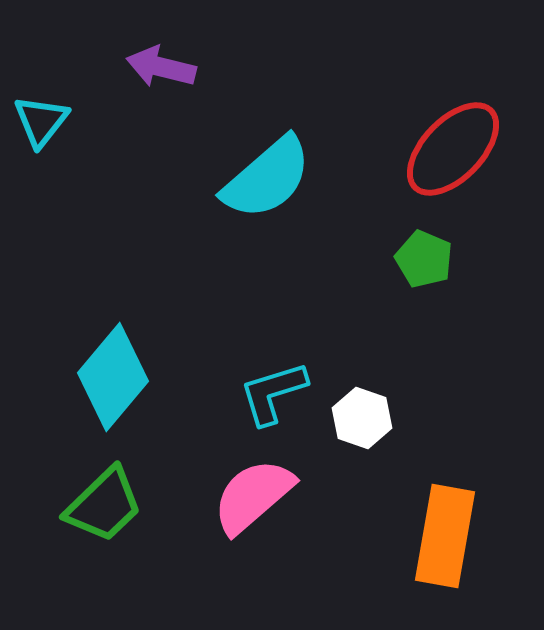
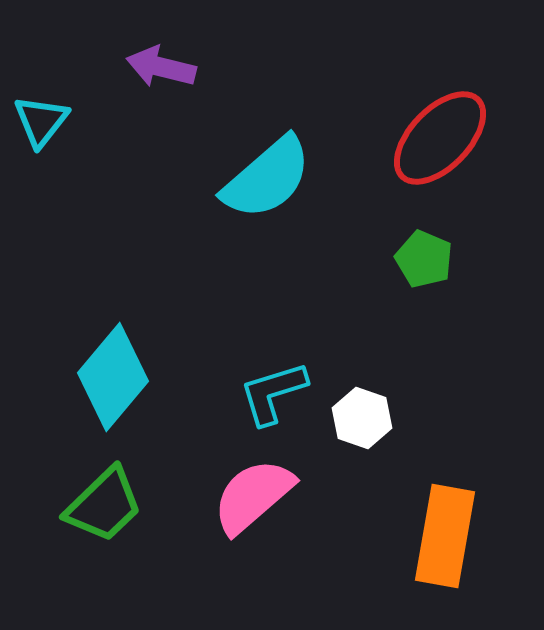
red ellipse: moved 13 px left, 11 px up
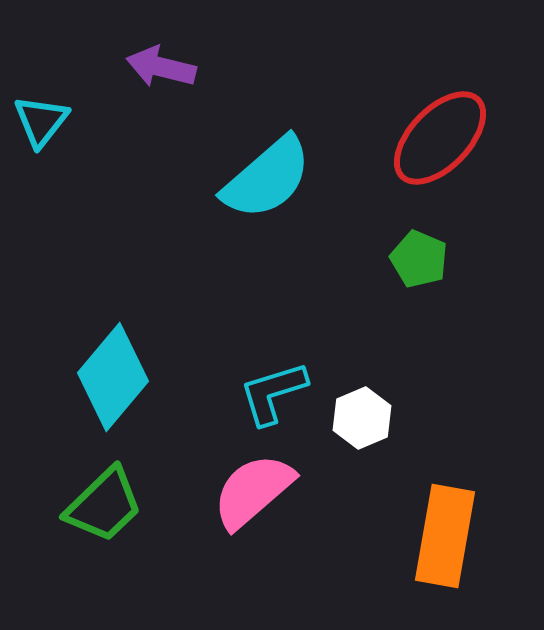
green pentagon: moved 5 px left
white hexagon: rotated 18 degrees clockwise
pink semicircle: moved 5 px up
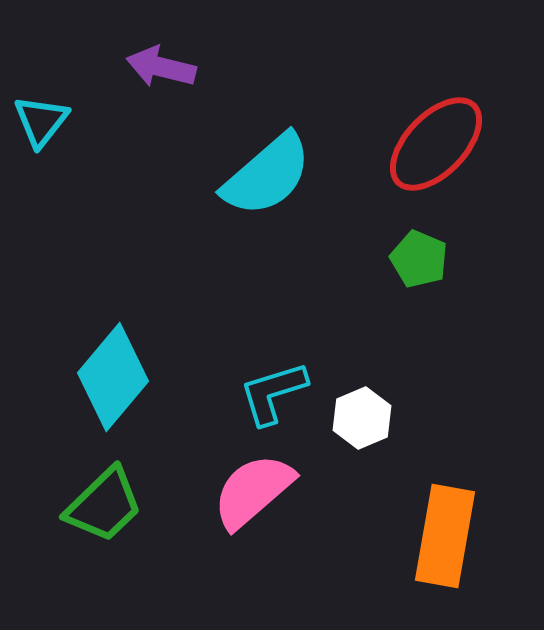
red ellipse: moved 4 px left, 6 px down
cyan semicircle: moved 3 px up
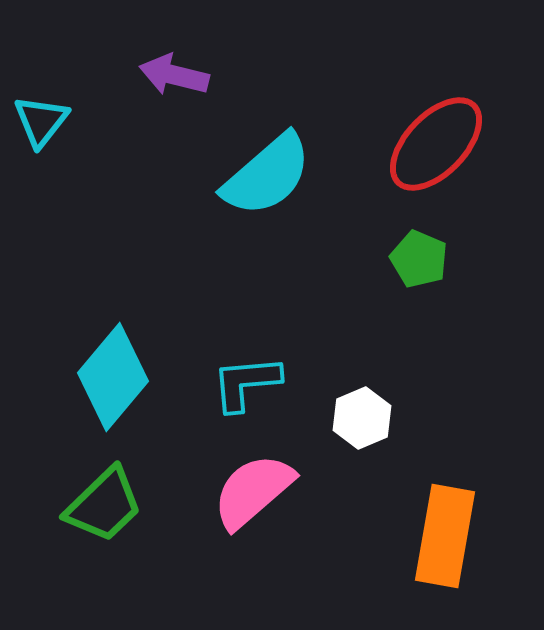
purple arrow: moved 13 px right, 8 px down
cyan L-shape: moved 27 px left, 10 px up; rotated 12 degrees clockwise
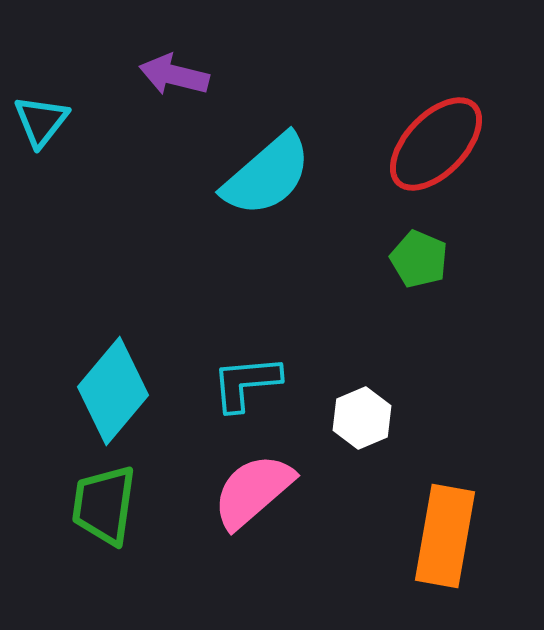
cyan diamond: moved 14 px down
green trapezoid: rotated 142 degrees clockwise
